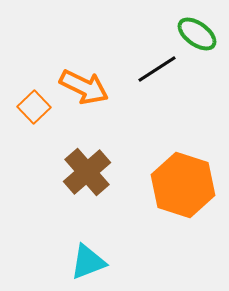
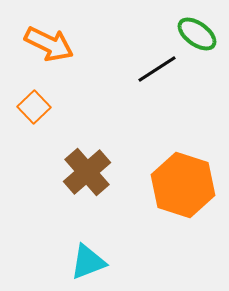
orange arrow: moved 35 px left, 43 px up
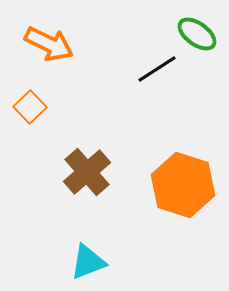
orange square: moved 4 px left
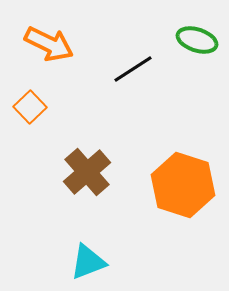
green ellipse: moved 6 px down; rotated 18 degrees counterclockwise
black line: moved 24 px left
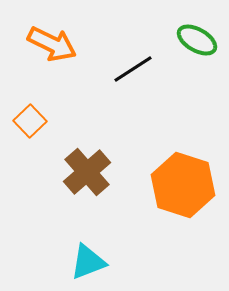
green ellipse: rotated 12 degrees clockwise
orange arrow: moved 3 px right
orange square: moved 14 px down
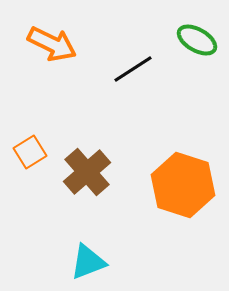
orange square: moved 31 px down; rotated 12 degrees clockwise
